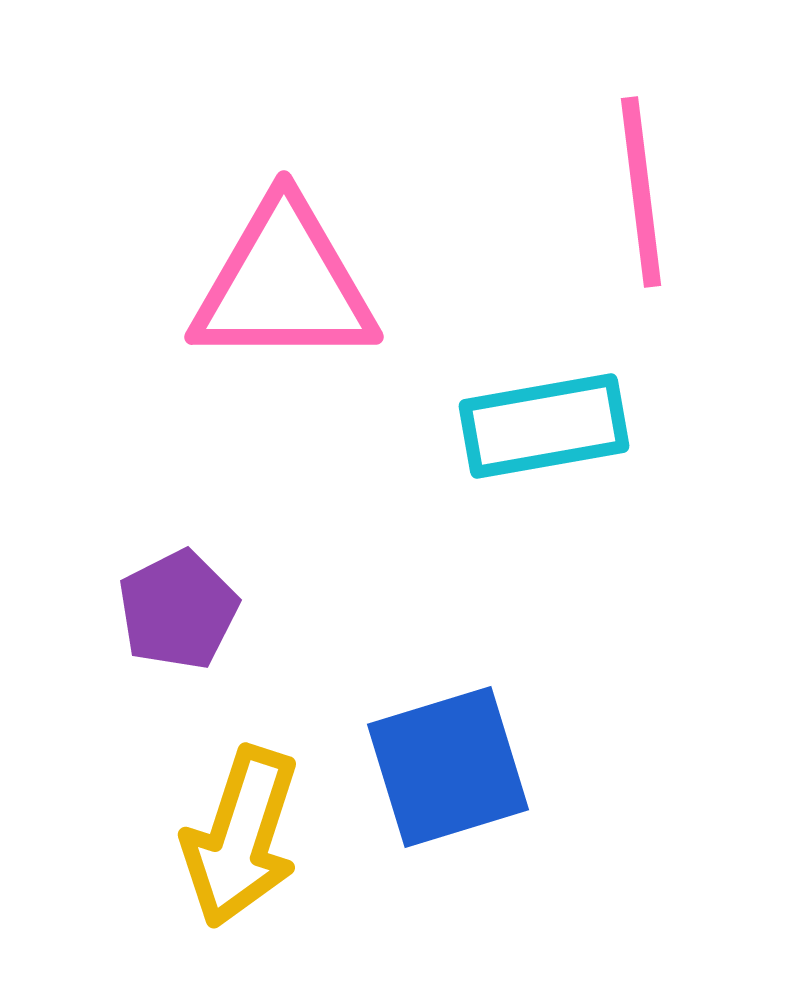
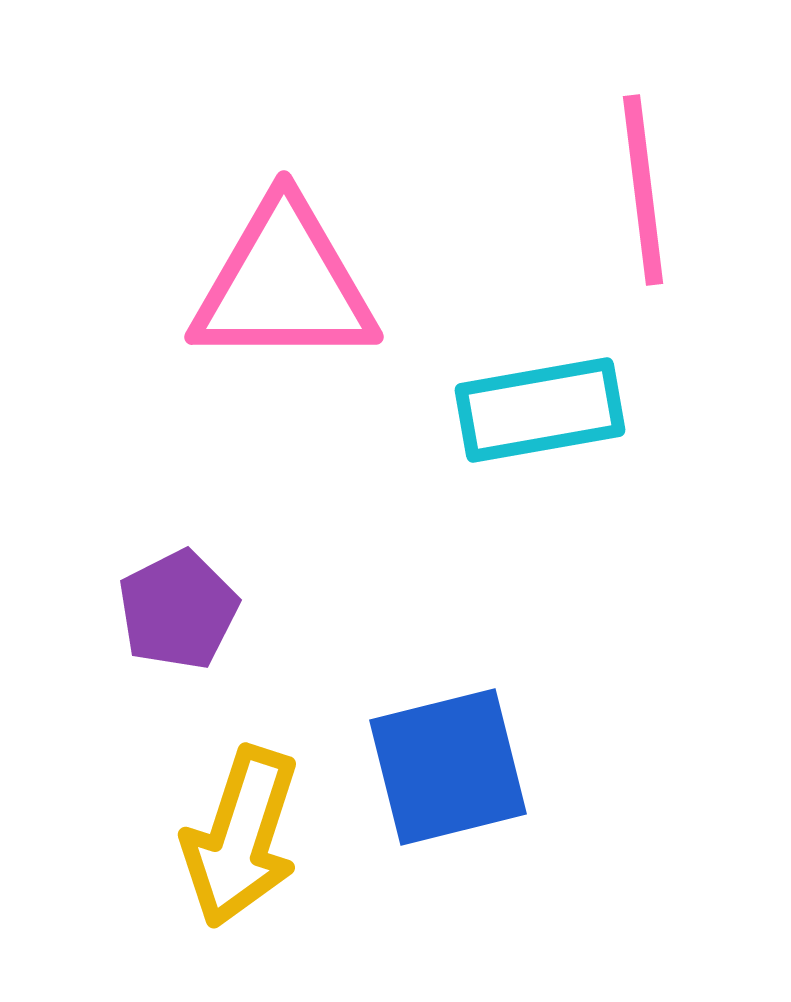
pink line: moved 2 px right, 2 px up
cyan rectangle: moved 4 px left, 16 px up
blue square: rotated 3 degrees clockwise
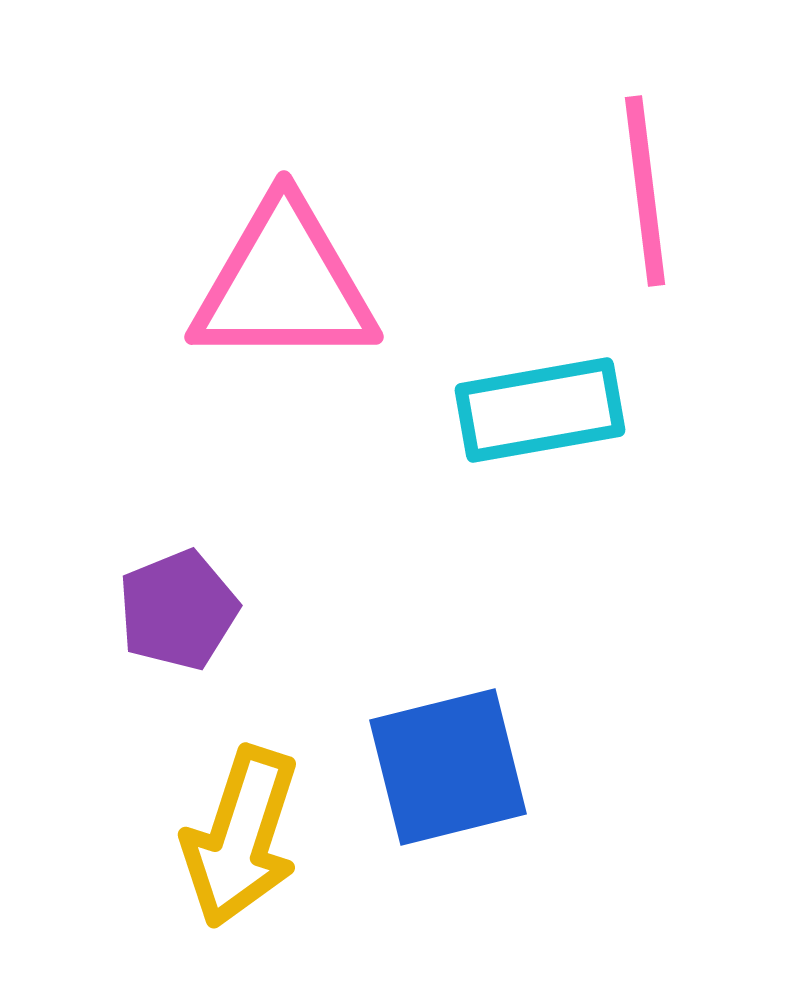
pink line: moved 2 px right, 1 px down
purple pentagon: rotated 5 degrees clockwise
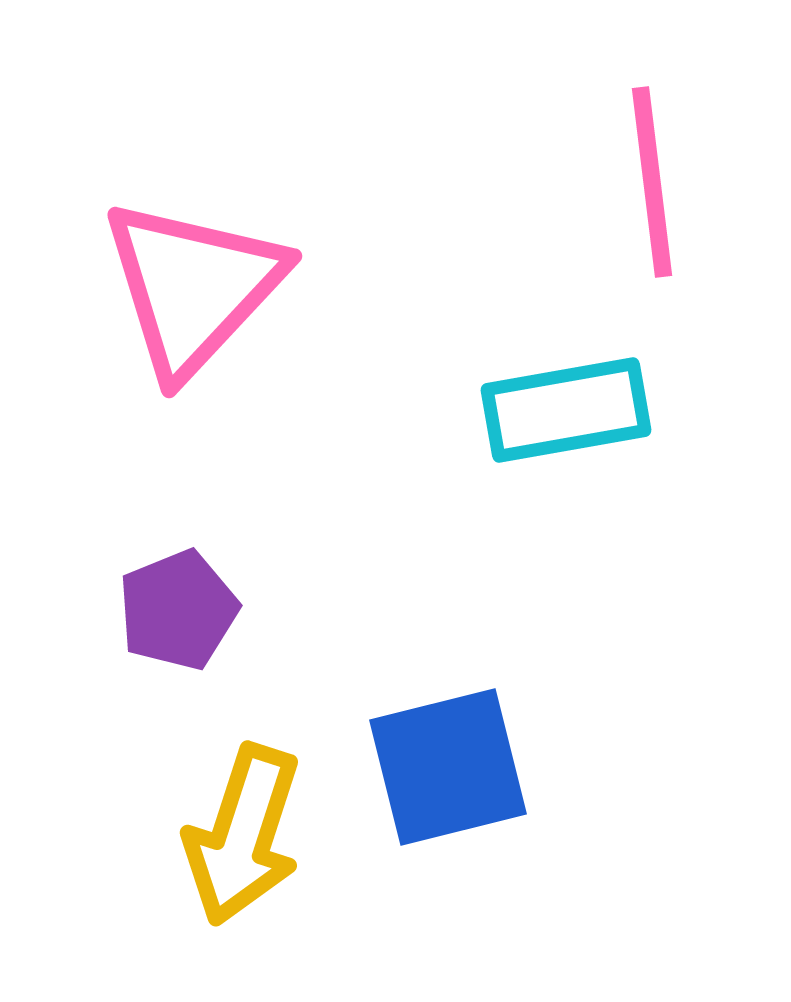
pink line: moved 7 px right, 9 px up
pink triangle: moved 91 px left, 3 px down; rotated 47 degrees counterclockwise
cyan rectangle: moved 26 px right
yellow arrow: moved 2 px right, 2 px up
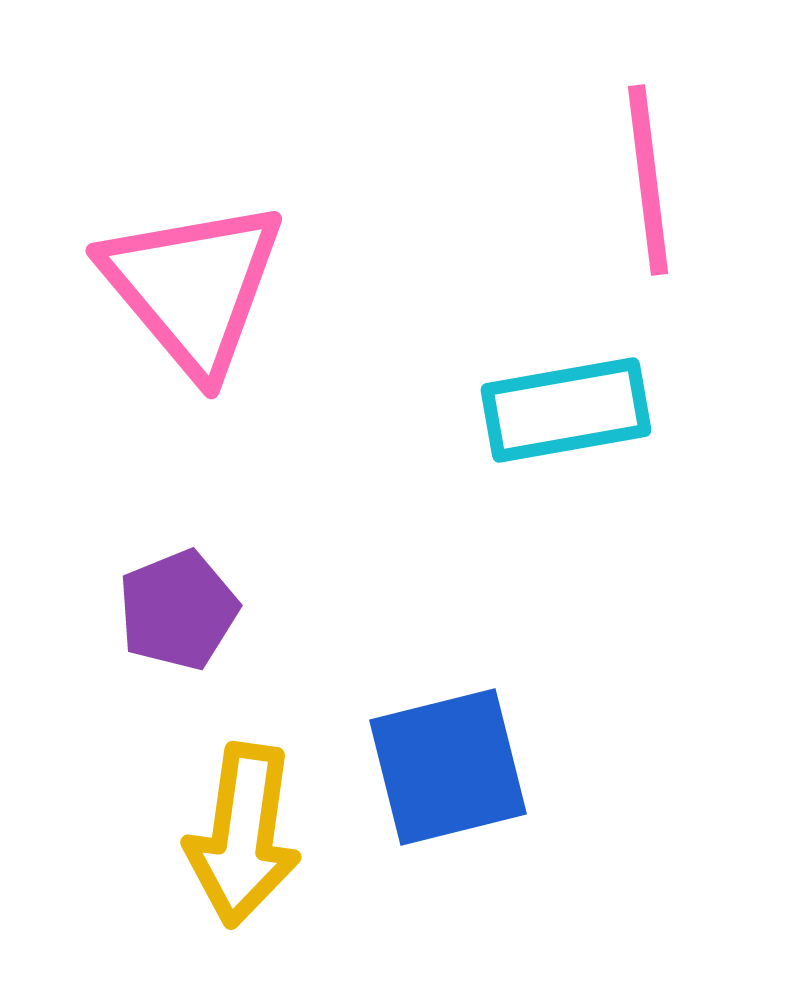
pink line: moved 4 px left, 2 px up
pink triangle: rotated 23 degrees counterclockwise
yellow arrow: rotated 10 degrees counterclockwise
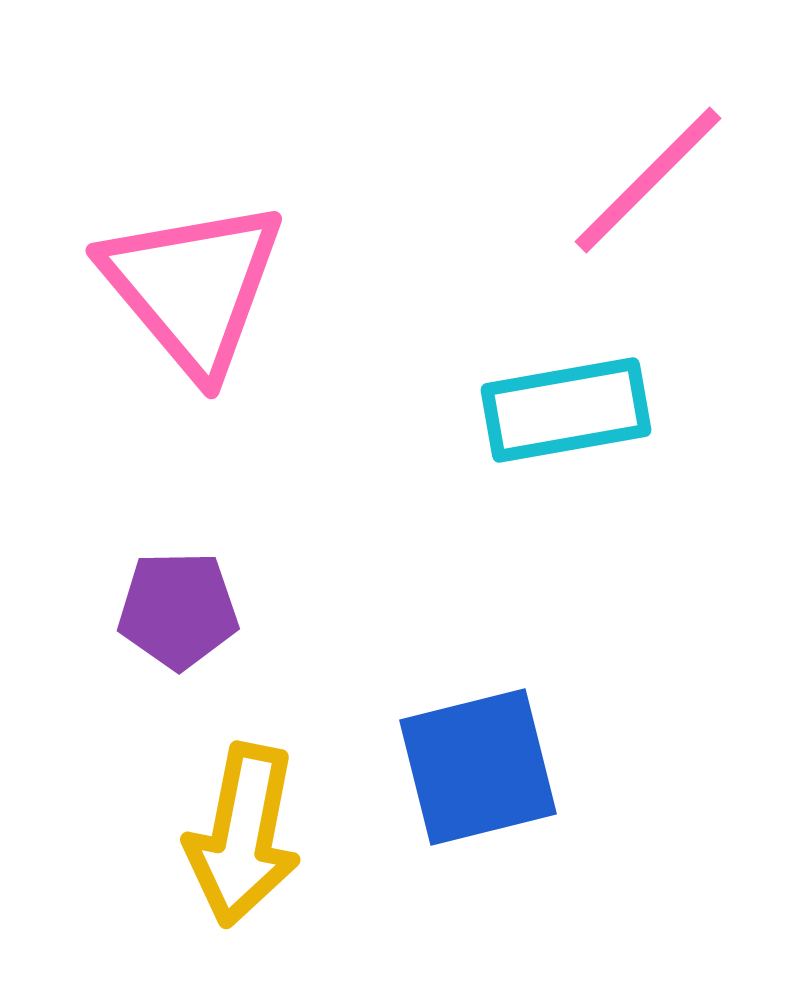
pink line: rotated 52 degrees clockwise
purple pentagon: rotated 21 degrees clockwise
blue square: moved 30 px right
yellow arrow: rotated 3 degrees clockwise
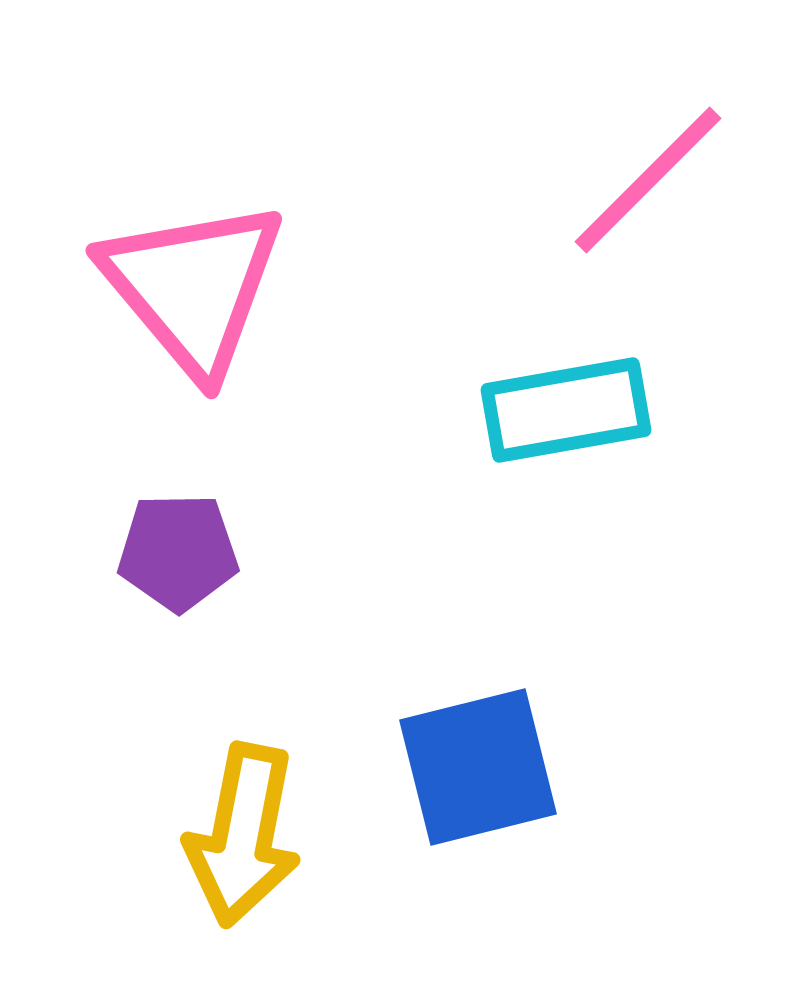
purple pentagon: moved 58 px up
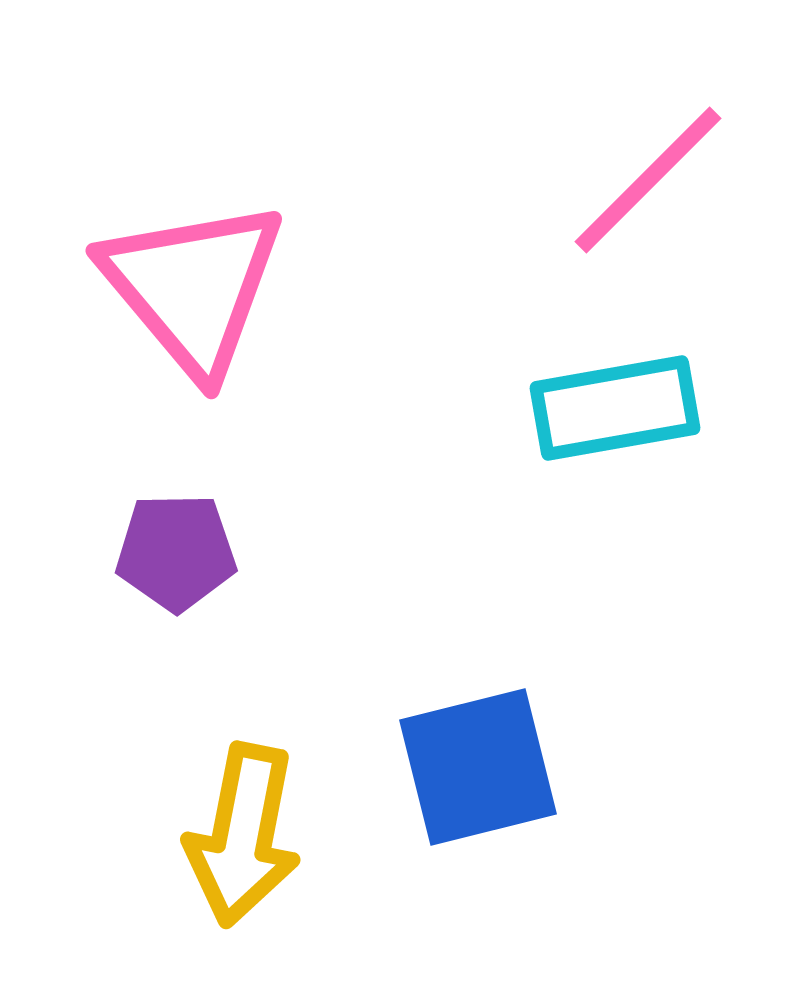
cyan rectangle: moved 49 px right, 2 px up
purple pentagon: moved 2 px left
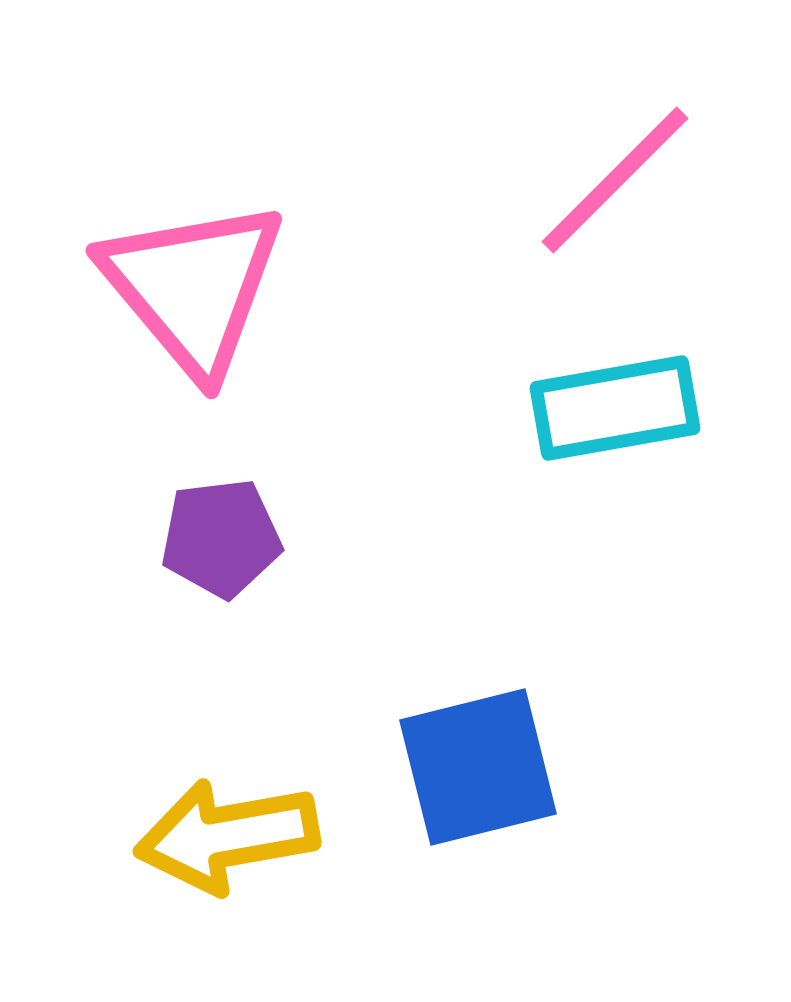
pink line: moved 33 px left
purple pentagon: moved 45 px right, 14 px up; rotated 6 degrees counterclockwise
yellow arrow: moved 16 px left, 1 px down; rotated 69 degrees clockwise
